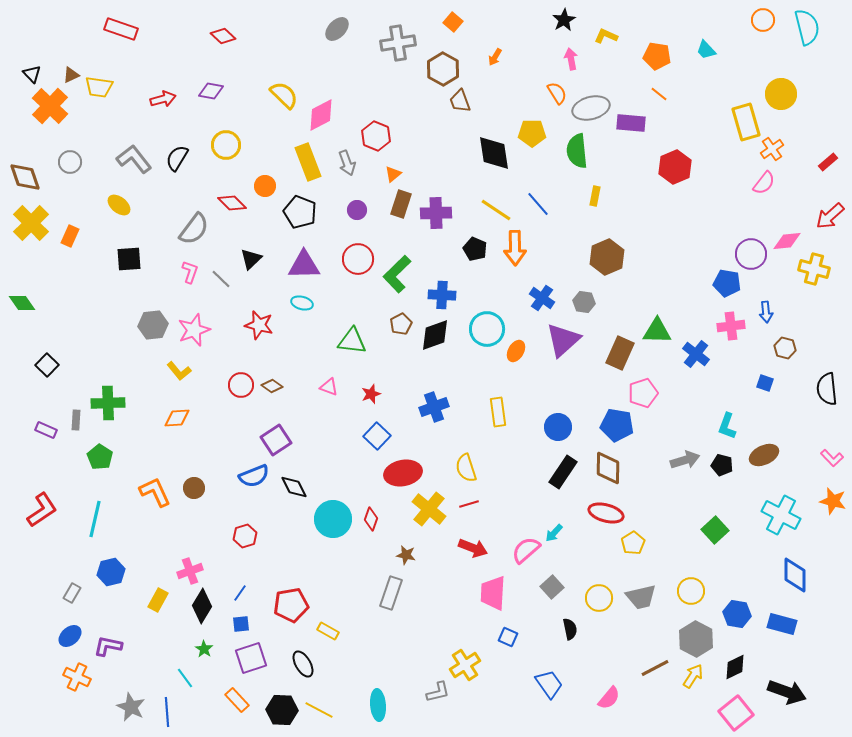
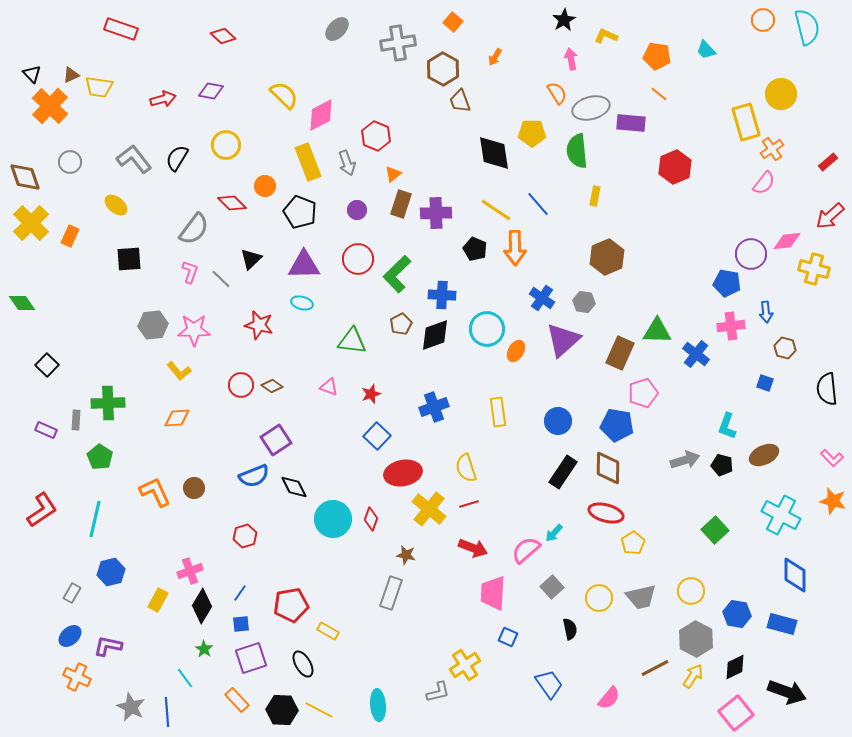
yellow ellipse at (119, 205): moved 3 px left
pink star at (194, 330): rotated 20 degrees clockwise
blue circle at (558, 427): moved 6 px up
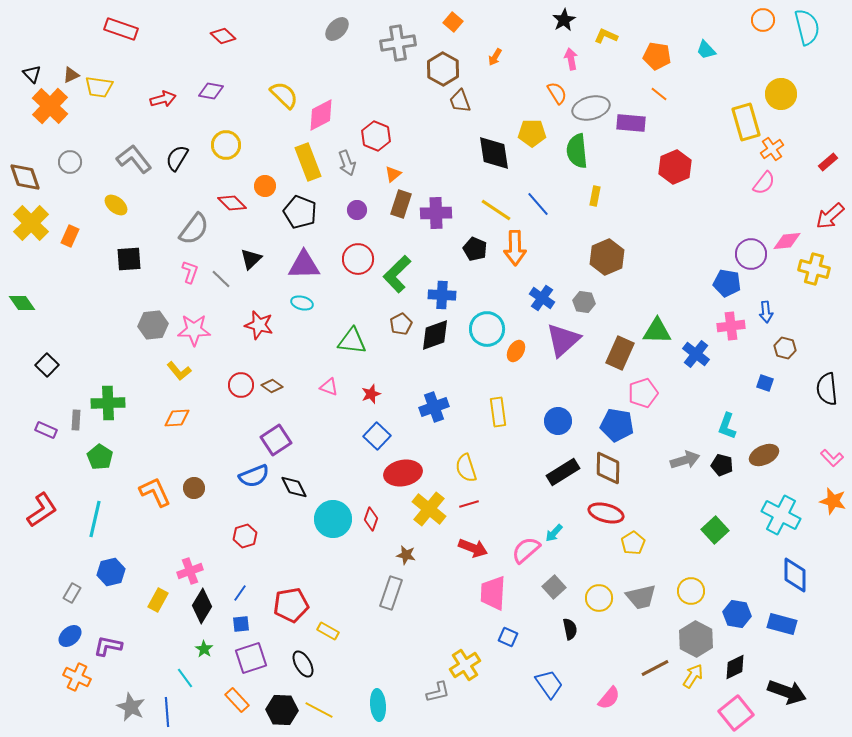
black rectangle at (563, 472): rotated 24 degrees clockwise
gray square at (552, 587): moved 2 px right
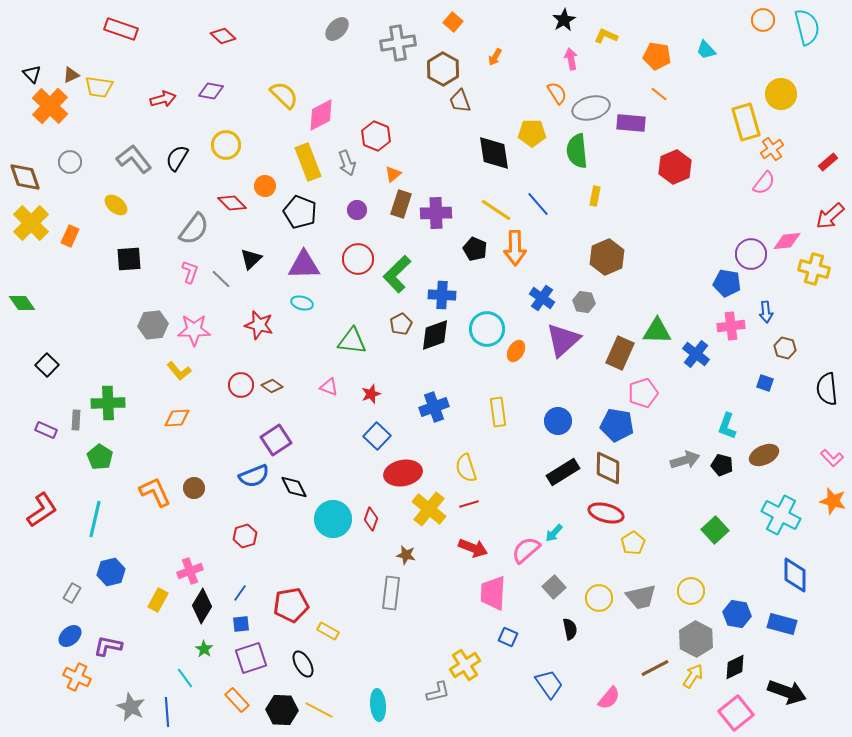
gray rectangle at (391, 593): rotated 12 degrees counterclockwise
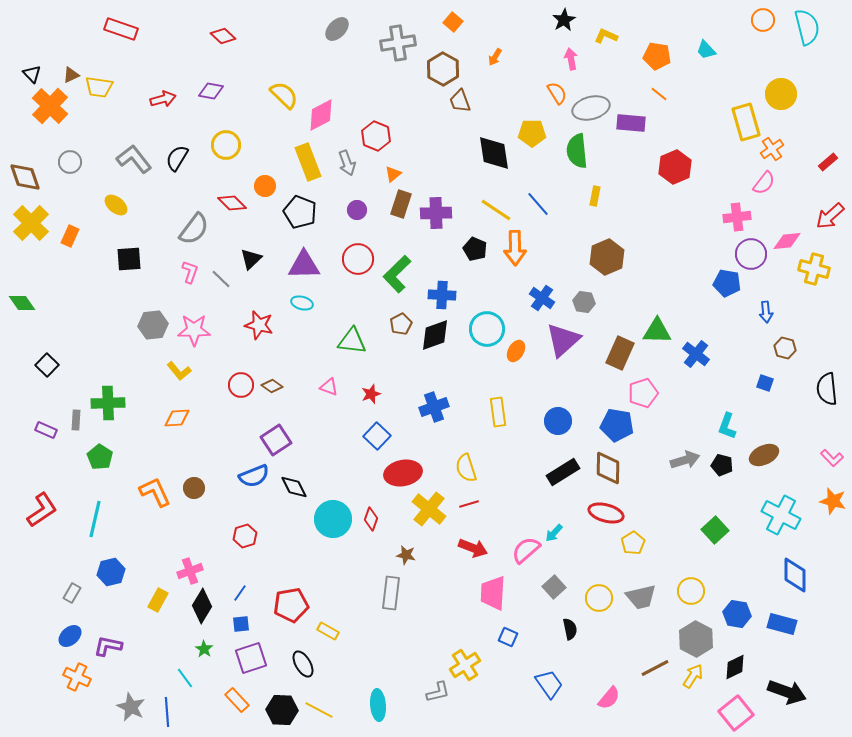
pink cross at (731, 326): moved 6 px right, 109 px up
